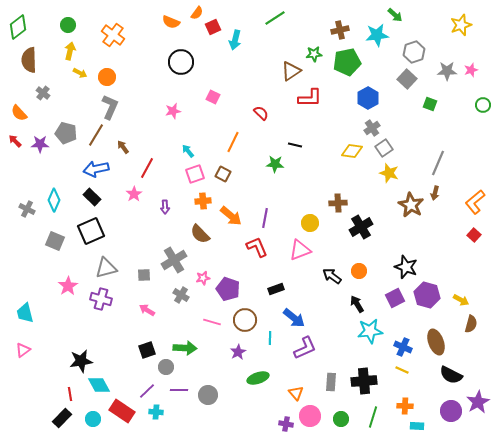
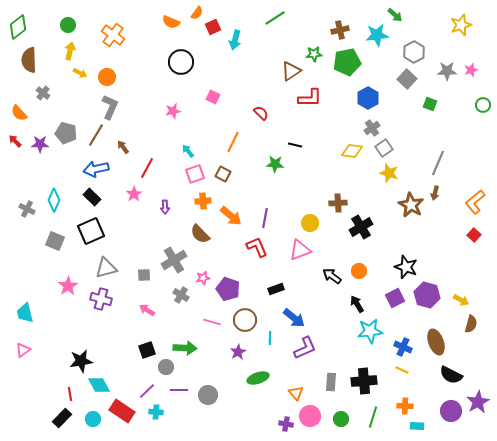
gray hexagon at (414, 52): rotated 10 degrees counterclockwise
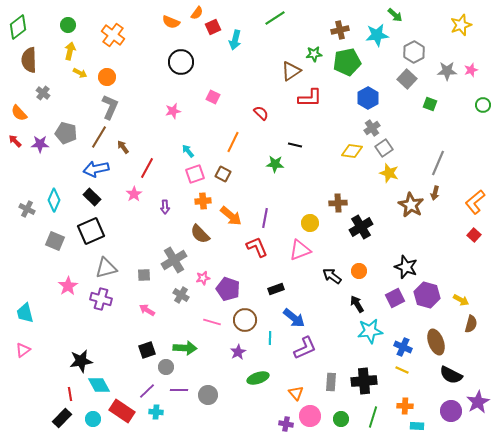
brown line at (96, 135): moved 3 px right, 2 px down
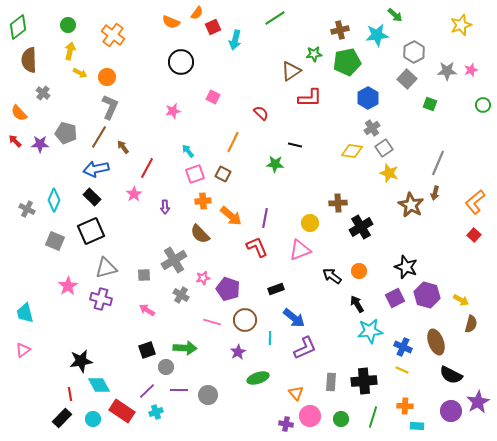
cyan cross at (156, 412): rotated 24 degrees counterclockwise
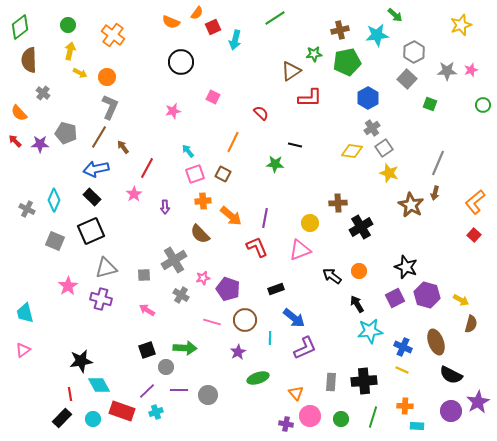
green diamond at (18, 27): moved 2 px right
red rectangle at (122, 411): rotated 15 degrees counterclockwise
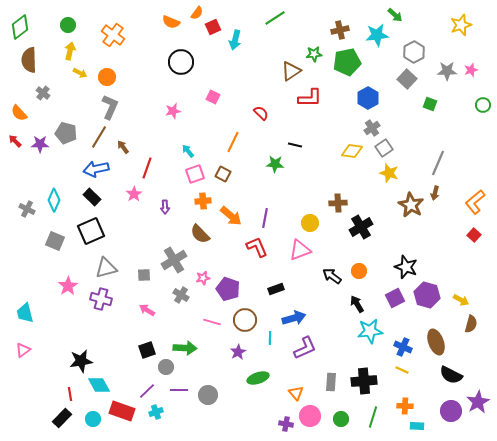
red line at (147, 168): rotated 10 degrees counterclockwise
blue arrow at (294, 318): rotated 55 degrees counterclockwise
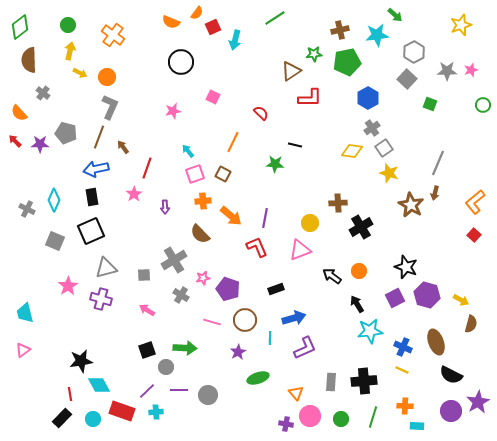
brown line at (99, 137): rotated 10 degrees counterclockwise
black rectangle at (92, 197): rotated 36 degrees clockwise
cyan cross at (156, 412): rotated 16 degrees clockwise
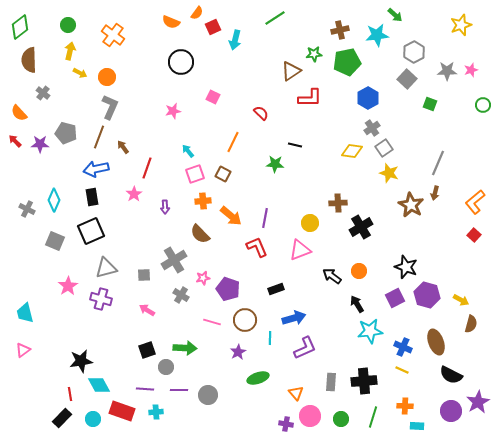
purple line at (147, 391): moved 2 px left, 2 px up; rotated 48 degrees clockwise
